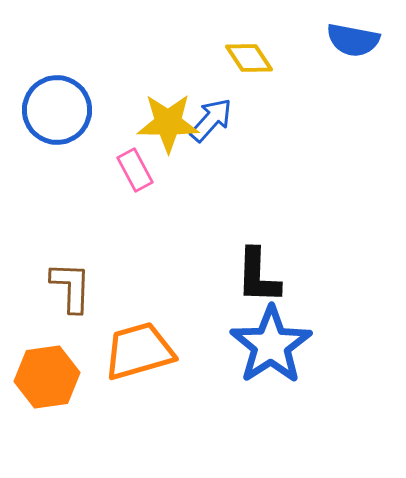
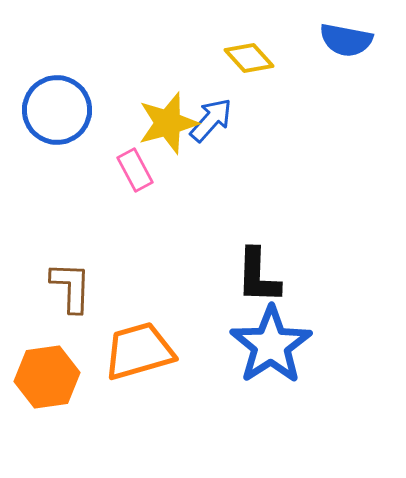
blue semicircle: moved 7 px left
yellow diamond: rotated 9 degrees counterclockwise
yellow star: rotated 16 degrees counterclockwise
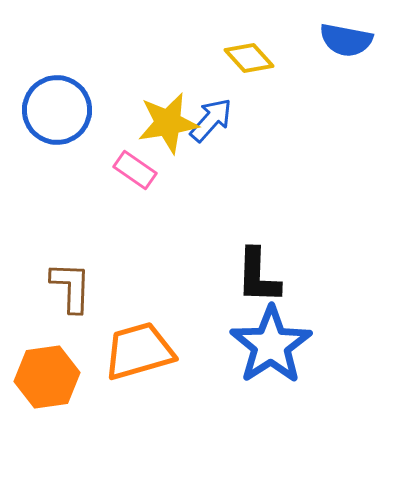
yellow star: rotated 6 degrees clockwise
pink rectangle: rotated 27 degrees counterclockwise
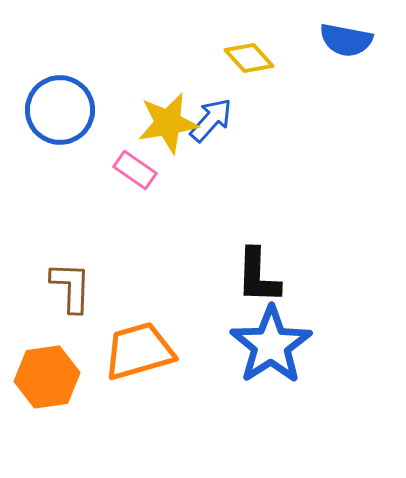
blue circle: moved 3 px right
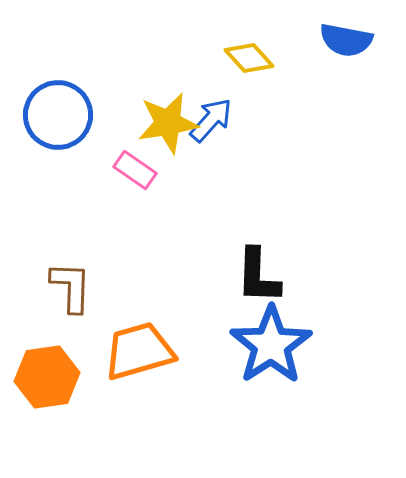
blue circle: moved 2 px left, 5 px down
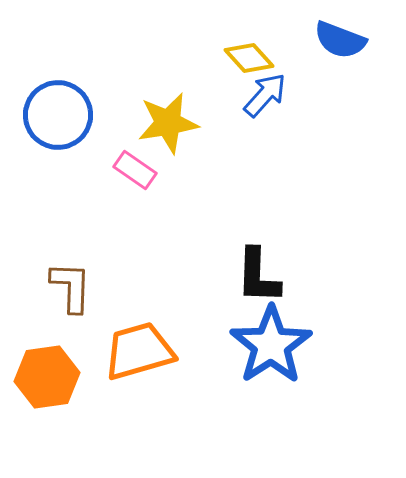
blue semicircle: moved 6 px left; rotated 10 degrees clockwise
blue arrow: moved 54 px right, 25 px up
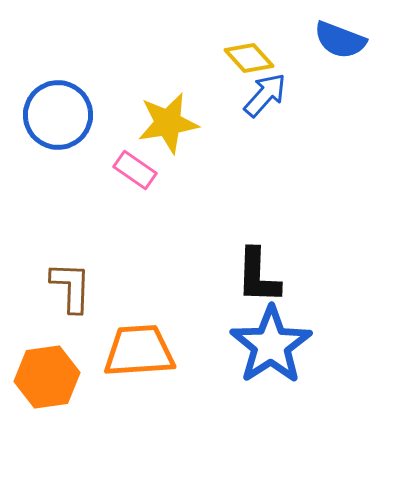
orange trapezoid: rotated 12 degrees clockwise
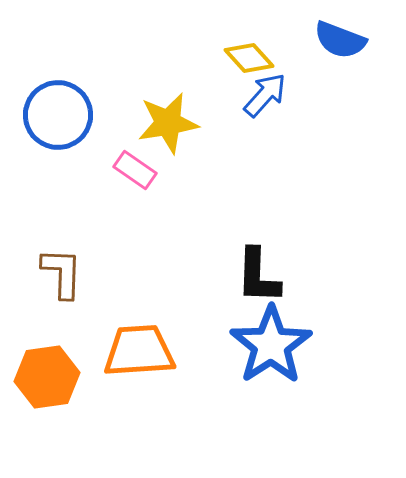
brown L-shape: moved 9 px left, 14 px up
